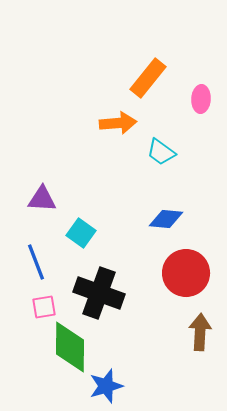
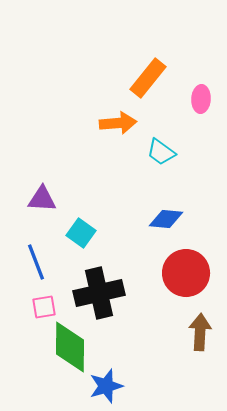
black cross: rotated 33 degrees counterclockwise
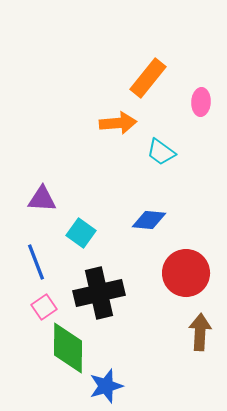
pink ellipse: moved 3 px down
blue diamond: moved 17 px left, 1 px down
pink square: rotated 25 degrees counterclockwise
green diamond: moved 2 px left, 1 px down
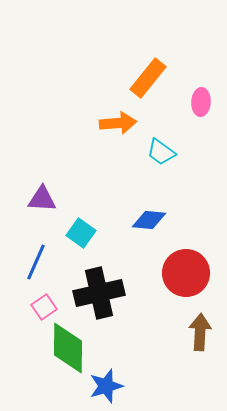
blue line: rotated 45 degrees clockwise
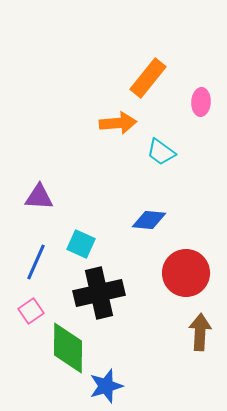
purple triangle: moved 3 px left, 2 px up
cyan square: moved 11 px down; rotated 12 degrees counterclockwise
pink square: moved 13 px left, 4 px down
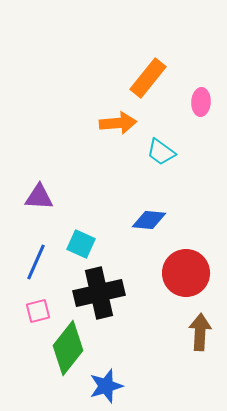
pink square: moved 7 px right; rotated 20 degrees clockwise
green diamond: rotated 38 degrees clockwise
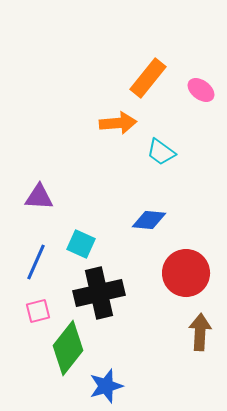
pink ellipse: moved 12 px up; rotated 56 degrees counterclockwise
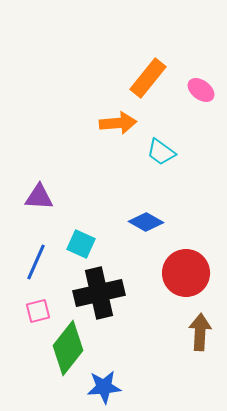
blue diamond: moved 3 px left, 2 px down; rotated 24 degrees clockwise
blue star: moved 2 px left, 1 px down; rotated 12 degrees clockwise
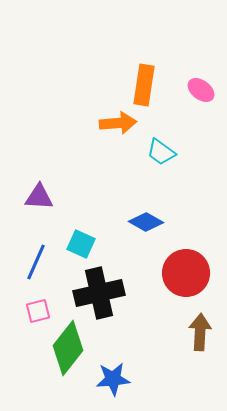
orange rectangle: moved 4 px left, 7 px down; rotated 30 degrees counterclockwise
blue star: moved 9 px right, 8 px up
